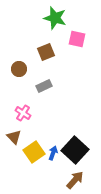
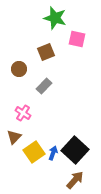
gray rectangle: rotated 21 degrees counterclockwise
brown triangle: rotated 28 degrees clockwise
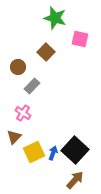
pink square: moved 3 px right
brown square: rotated 24 degrees counterclockwise
brown circle: moved 1 px left, 2 px up
gray rectangle: moved 12 px left
yellow square: rotated 10 degrees clockwise
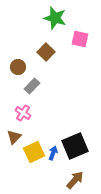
black square: moved 4 px up; rotated 24 degrees clockwise
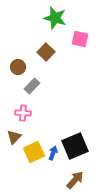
pink cross: rotated 28 degrees counterclockwise
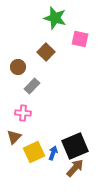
brown arrow: moved 12 px up
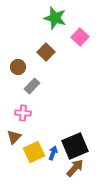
pink square: moved 2 px up; rotated 30 degrees clockwise
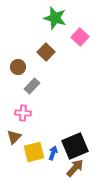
yellow square: rotated 10 degrees clockwise
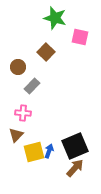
pink square: rotated 30 degrees counterclockwise
brown triangle: moved 2 px right, 2 px up
blue arrow: moved 4 px left, 2 px up
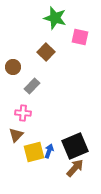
brown circle: moved 5 px left
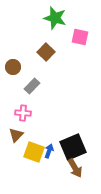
black square: moved 2 px left, 1 px down
yellow square: rotated 35 degrees clockwise
brown arrow: rotated 108 degrees clockwise
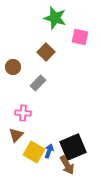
gray rectangle: moved 6 px right, 3 px up
yellow square: rotated 10 degrees clockwise
brown arrow: moved 8 px left, 3 px up
